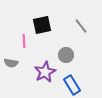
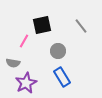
pink line: rotated 32 degrees clockwise
gray circle: moved 8 px left, 4 px up
gray semicircle: moved 2 px right
purple star: moved 19 px left, 11 px down
blue rectangle: moved 10 px left, 8 px up
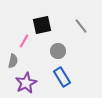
gray semicircle: moved 2 px up; rotated 88 degrees counterclockwise
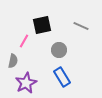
gray line: rotated 28 degrees counterclockwise
gray circle: moved 1 px right, 1 px up
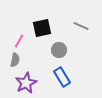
black square: moved 3 px down
pink line: moved 5 px left
gray semicircle: moved 2 px right, 1 px up
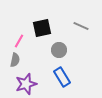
purple star: moved 1 px down; rotated 10 degrees clockwise
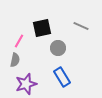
gray circle: moved 1 px left, 2 px up
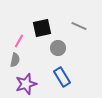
gray line: moved 2 px left
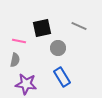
pink line: rotated 72 degrees clockwise
purple star: rotated 25 degrees clockwise
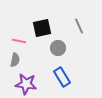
gray line: rotated 42 degrees clockwise
